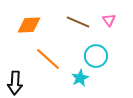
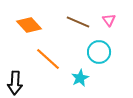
orange diamond: rotated 50 degrees clockwise
cyan circle: moved 3 px right, 4 px up
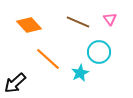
pink triangle: moved 1 px right, 1 px up
cyan star: moved 5 px up
black arrow: rotated 45 degrees clockwise
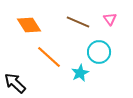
orange diamond: rotated 10 degrees clockwise
orange line: moved 1 px right, 2 px up
black arrow: rotated 85 degrees clockwise
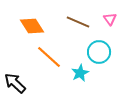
orange diamond: moved 3 px right, 1 px down
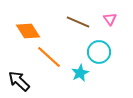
orange diamond: moved 4 px left, 5 px down
black arrow: moved 4 px right, 2 px up
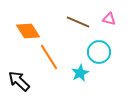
pink triangle: moved 1 px left; rotated 40 degrees counterclockwise
orange line: rotated 16 degrees clockwise
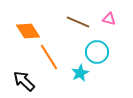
cyan circle: moved 2 px left
black arrow: moved 5 px right
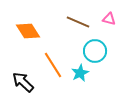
cyan circle: moved 2 px left, 1 px up
orange line: moved 4 px right, 8 px down
black arrow: moved 1 px left, 1 px down
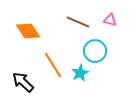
pink triangle: moved 1 px right, 1 px down
